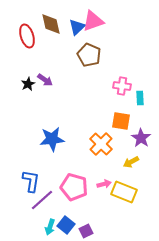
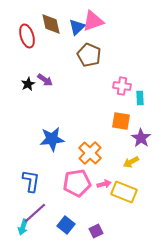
orange cross: moved 11 px left, 9 px down
pink pentagon: moved 3 px right, 4 px up; rotated 24 degrees counterclockwise
purple line: moved 7 px left, 13 px down
cyan arrow: moved 27 px left
purple square: moved 10 px right
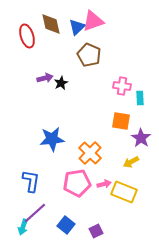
purple arrow: moved 2 px up; rotated 49 degrees counterclockwise
black star: moved 33 px right, 1 px up
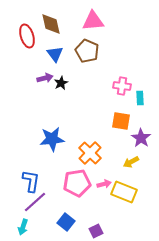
pink triangle: rotated 15 degrees clockwise
blue triangle: moved 22 px left, 27 px down; rotated 24 degrees counterclockwise
brown pentagon: moved 2 px left, 4 px up
purple line: moved 11 px up
blue square: moved 3 px up
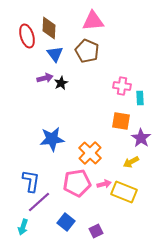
brown diamond: moved 2 px left, 4 px down; rotated 15 degrees clockwise
purple line: moved 4 px right
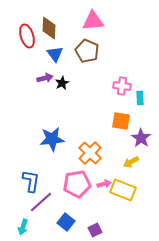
black star: moved 1 px right
pink pentagon: moved 1 px down
yellow rectangle: moved 1 px left, 2 px up
purple line: moved 2 px right
purple square: moved 1 px left, 1 px up
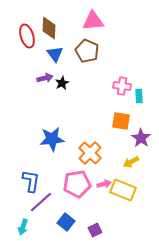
cyan rectangle: moved 1 px left, 2 px up
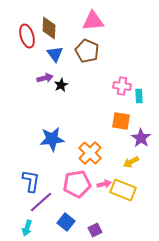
black star: moved 1 px left, 2 px down
cyan arrow: moved 4 px right, 1 px down
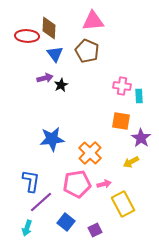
red ellipse: rotated 70 degrees counterclockwise
yellow rectangle: moved 14 px down; rotated 40 degrees clockwise
